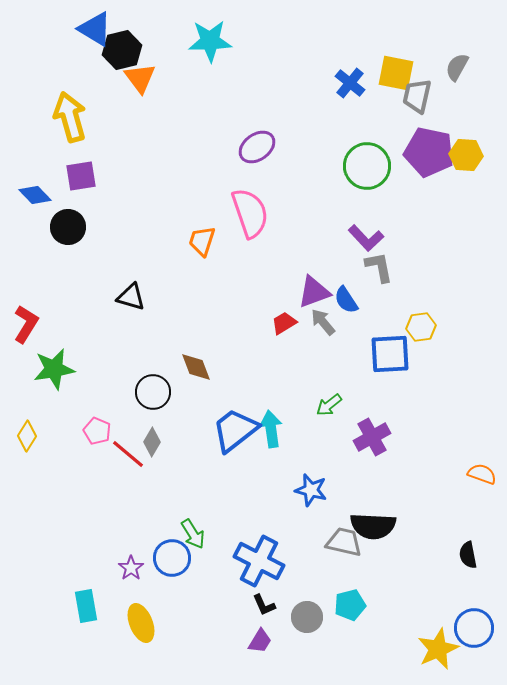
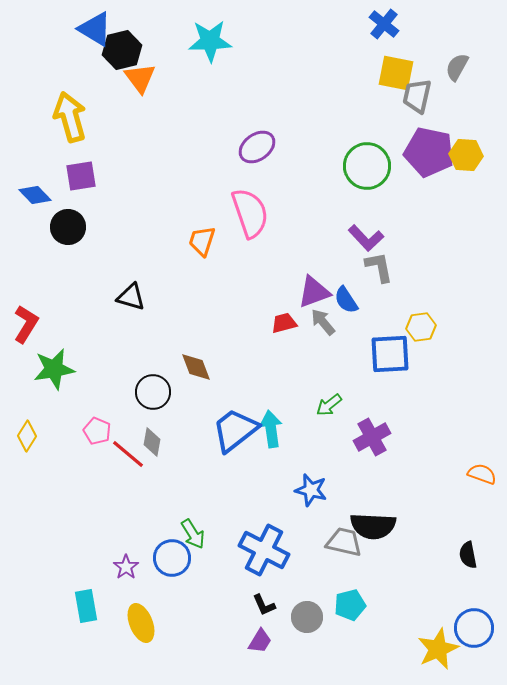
blue cross at (350, 83): moved 34 px right, 59 px up
red trapezoid at (284, 323): rotated 16 degrees clockwise
gray diamond at (152, 442): rotated 20 degrees counterclockwise
blue cross at (259, 561): moved 5 px right, 11 px up
purple star at (131, 568): moved 5 px left, 1 px up
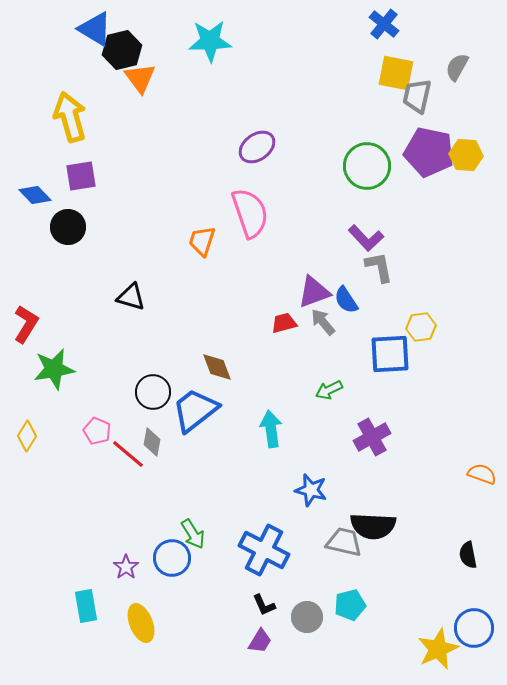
brown diamond at (196, 367): moved 21 px right
green arrow at (329, 405): moved 15 px up; rotated 12 degrees clockwise
blue trapezoid at (235, 430): moved 40 px left, 20 px up
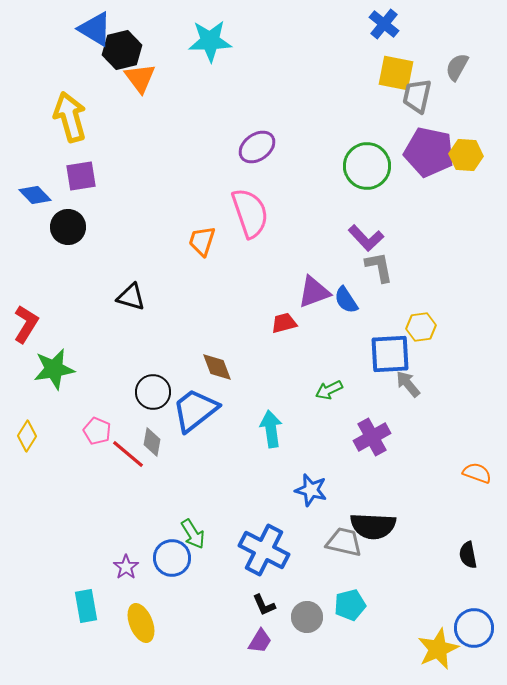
gray arrow at (323, 322): moved 85 px right, 62 px down
orange semicircle at (482, 474): moved 5 px left, 1 px up
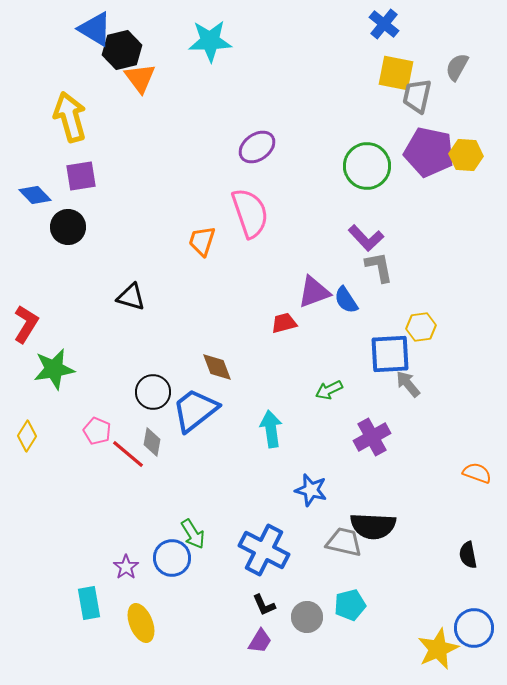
cyan rectangle at (86, 606): moved 3 px right, 3 px up
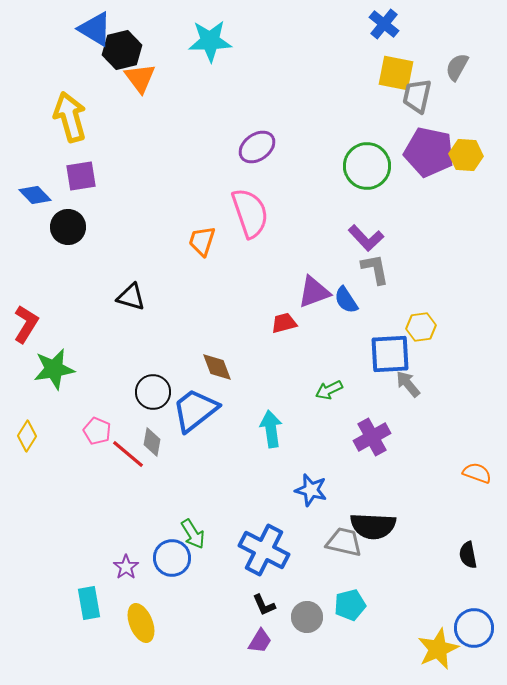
gray L-shape at (379, 267): moved 4 px left, 2 px down
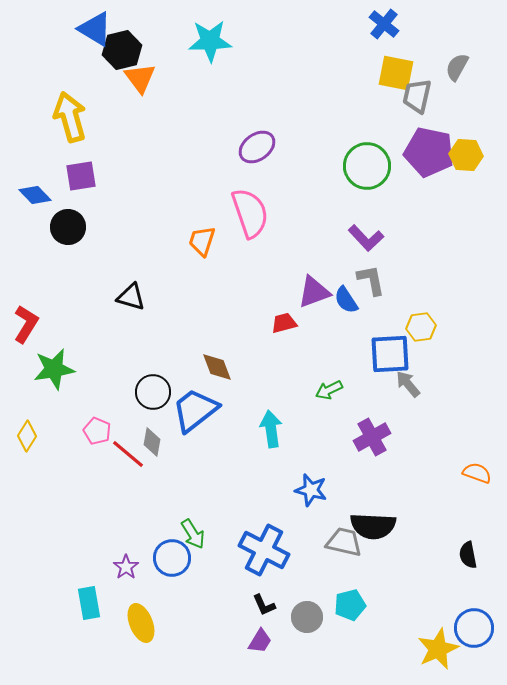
gray L-shape at (375, 269): moved 4 px left, 11 px down
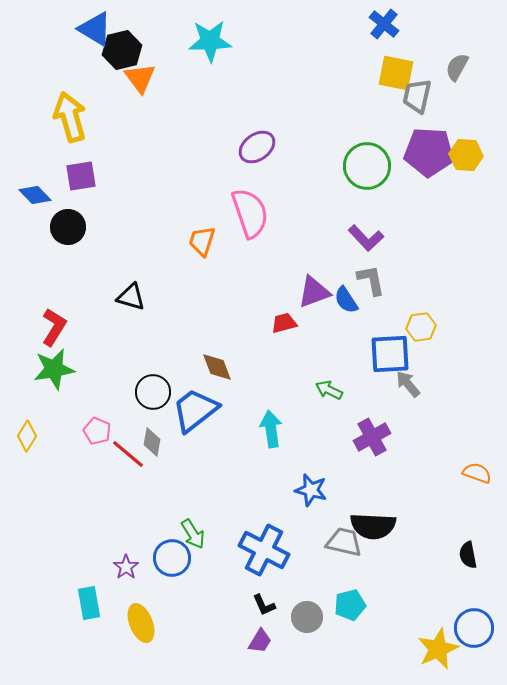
purple pentagon at (429, 152): rotated 9 degrees counterclockwise
red L-shape at (26, 324): moved 28 px right, 3 px down
green arrow at (329, 390): rotated 52 degrees clockwise
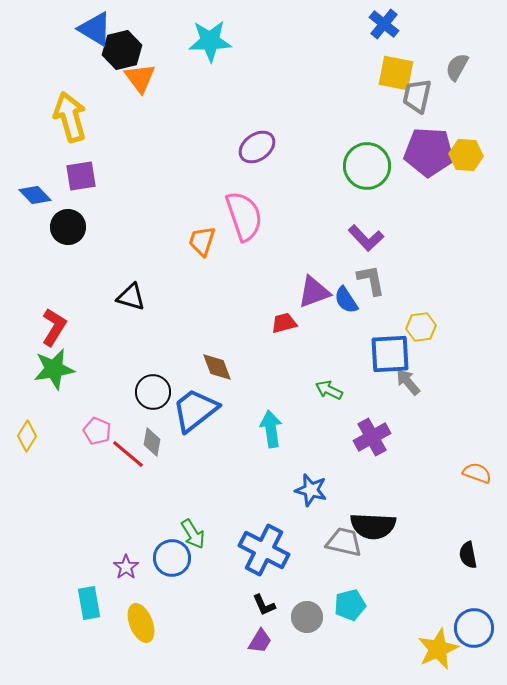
pink semicircle at (250, 213): moved 6 px left, 3 px down
gray arrow at (408, 384): moved 2 px up
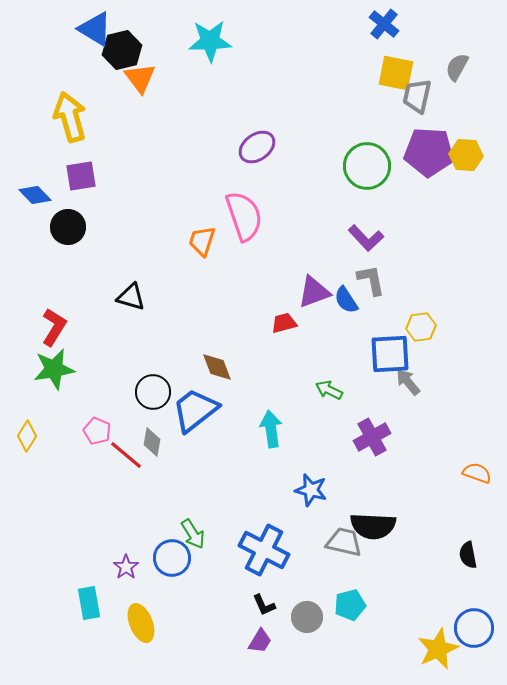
red line at (128, 454): moved 2 px left, 1 px down
